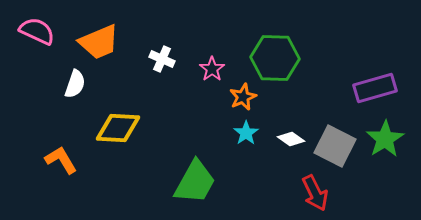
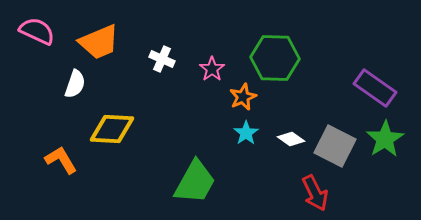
purple rectangle: rotated 51 degrees clockwise
yellow diamond: moved 6 px left, 1 px down
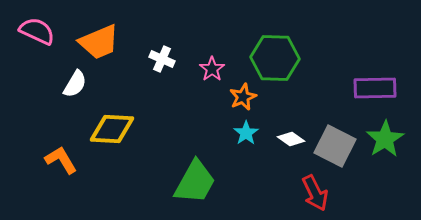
white semicircle: rotated 12 degrees clockwise
purple rectangle: rotated 36 degrees counterclockwise
